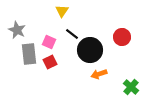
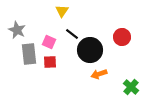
red square: rotated 24 degrees clockwise
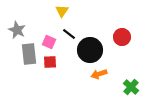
black line: moved 3 px left
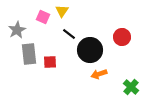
gray star: rotated 18 degrees clockwise
pink square: moved 6 px left, 25 px up
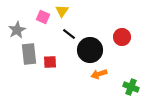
green cross: rotated 21 degrees counterclockwise
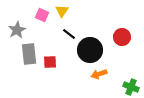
pink square: moved 1 px left, 2 px up
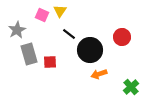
yellow triangle: moved 2 px left
gray rectangle: rotated 10 degrees counterclockwise
green cross: rotated 28 degrees clockwise
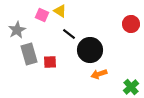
yellow triangle: rotated 32 degrees counterclockwise
red circle: moved 9 px right, 13 px up
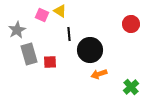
black line: rotated 48 degrees clockwise
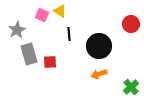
black circle: moved 9 px right, 4 px up
